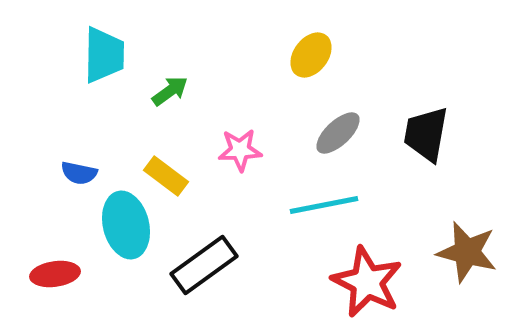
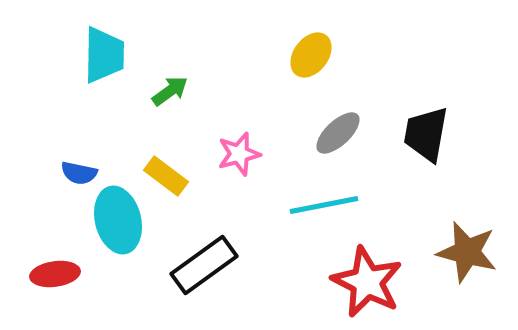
pink star: moved 1 px left, 4 px down; rotated 12 degrees counterclockwise
cyan ellipse: moved 8 px left, 5 px up
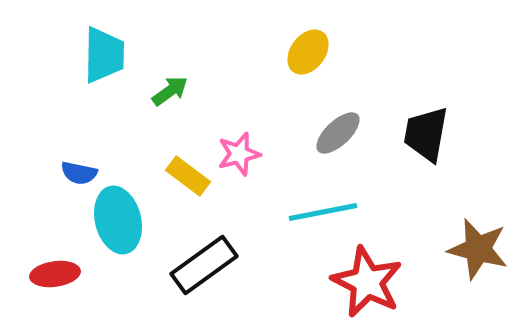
yellow ellipse: moved 3 px left, 3 px up
yellow rectangle: moved 22 px right
cyan line: moved 1 px left, 7 px down
brown star: moved 11 px right, 3 px up
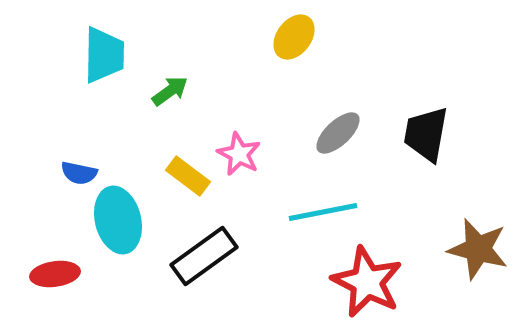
yellow ellipse: moved 14 px left, 15 px up
pink star: rotated 30 degrees counterclockwise
black rectangle: moved 9 px up
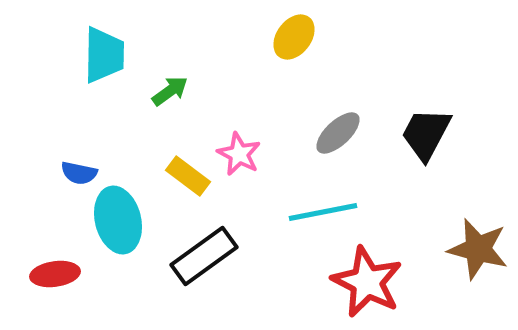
black trapezoid: rotated 18 degrees clockwise
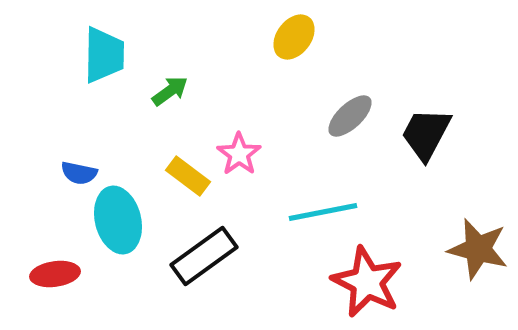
gray ellipse: moved 12 px right, 17 px up
pink star: rotated 9 degrees clockwise
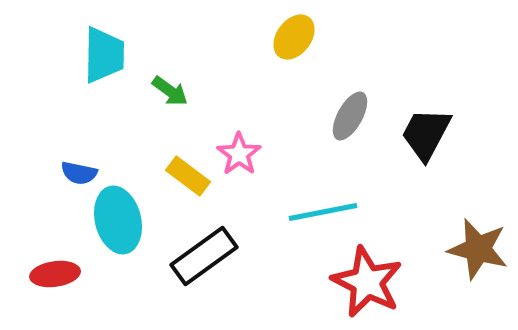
green arrow: rotated 72 degrees clockwise
gray ellipse: rotated 18 degrees counterclockwise
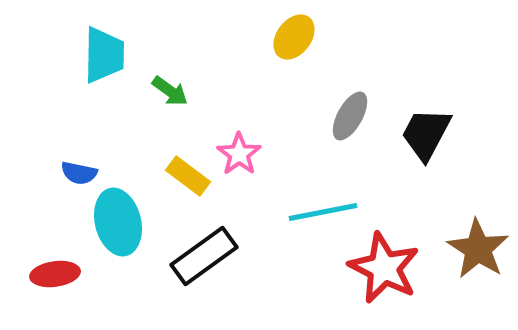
cyan ellipse: moved 2 px down
brown star: rotated 18 degrees clockwise
red star: moved 17 px right, 14 px up
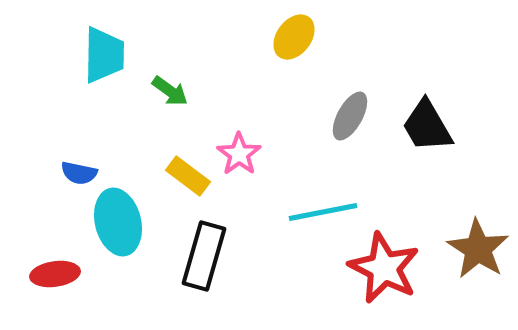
black trapezoid: moved 1 px right, 8 px up; rotated 58 degrees counterclockwise
black rectangle: rotated 38 degrees counterclockwise
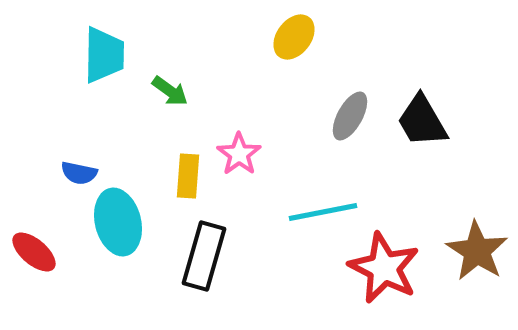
black trapezoid: moved 5 px left, 5 px up
yellow rectangle: rotated 57 degrees clockwise
brown star: moved 1 px left, 2 px down
red ellipse: moved 21 px left, 22 px up; rotated 48 degrees clockwise
